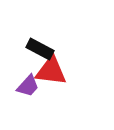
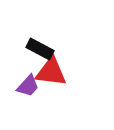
red triangle: moved 1 px down
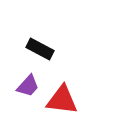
red triangle: moved 11 px right, 28 px down
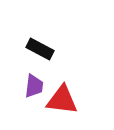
purple trapezoid: moved 6 px right; rotated 35 degrees counterclockwise
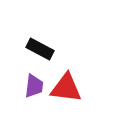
red triangle: moved 4 px right, 12 px up
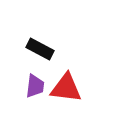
purple trapezoid: moved 1 px right
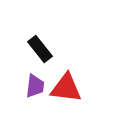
black rectangle: rotated 24 degrees clockwise
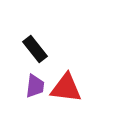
black rectangle: moved 5 px left
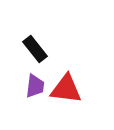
red triangle: moved 1 px down
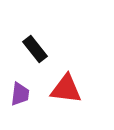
purple trapezoid: moved 15 px left, 8 px down
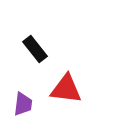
purple trapezoid: moved 3 px right, 10 px down
